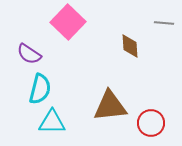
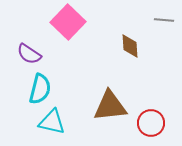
gray line: moved 3 px up
cyan triangle: rotated 12 degrees clockwise
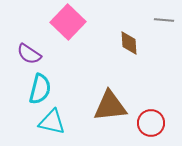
brown diamond: moved 1 px left, 3 px up
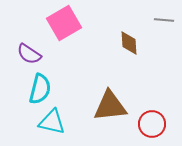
pink square: moved 4 px left, 1 px down; rotated 16 degrees clockwise
red circle: moved 1 px right, 1 px down
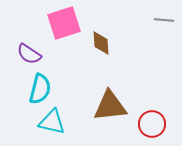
pink square: rotated 12 degrees clockwise
brown diamond: moved 28 px left
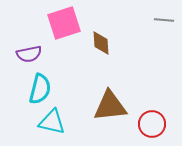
purple semicircle: rotated 45 degrees counterclockwise
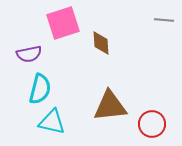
pink square: moved 1 px left
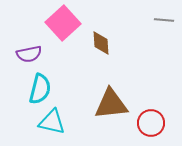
pink square: rotated 24 degrees counterclockwise
brown triangle: moved 1 px right, 2 px up
red circle: moved 1 px left, 1 px up
